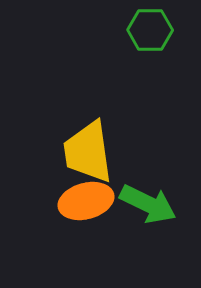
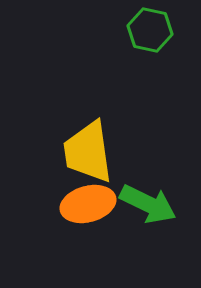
green hexagon: rotated 12 degrees clockwise
orange ellipse: moved 2 px right, 3 px down
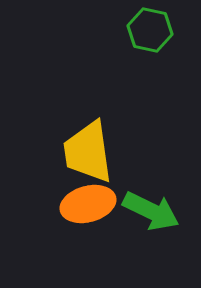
green arrow: moved 3 px right, 7 px down
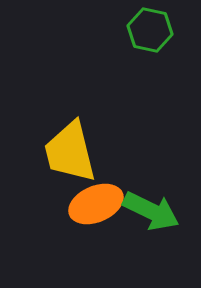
yellow trapezoid: moved 18 px left; rotated 6 degrees counterclockwise
orange ellipse: moved 8 px right; rotated 8 degrees counterclockwise
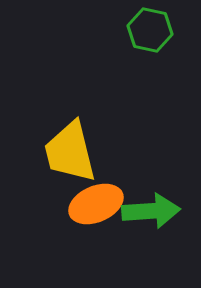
green arrow: rotated 30 degrees counterclockwise
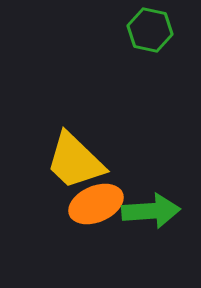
yellow trapezoid: moved 5 px right, 9 px down; rotated 32 degrees counterclockwise
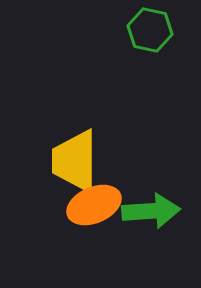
yellow trapezoid: rotated 46 degrees clockwise
orange ellipse: moved 2 px left, 1 px down
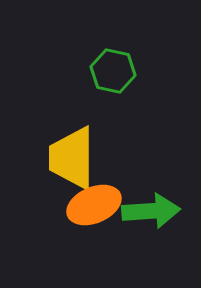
green hexagon: moved 37 px left, 41 px down
yellow trapezoid: moved 3 px left, 3 px up
